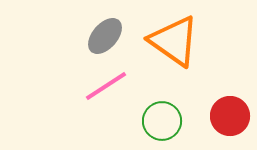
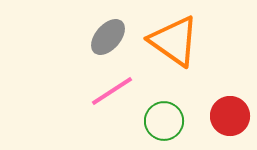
gray ellipse: moved 3 px right, 1 px down
pink line: moved 6 px right, 5 px down
green circle: moved 2 px right
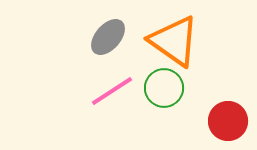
red circle: moved 2 px left, 5 px down
green circle: moved 33 px up
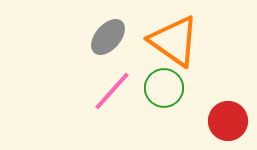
pink line: rotated 15 degrees counterclockwise
